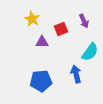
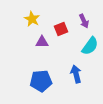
cyan semicircle: moved 6 px up
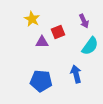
red square: moved 3 px left, 3 px down
blue pentagon: rotated 10 degrees clockwise
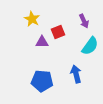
blue pentagon: moved 1 px right
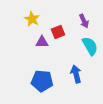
cyan semicircle: rotated 66 degrees counterclockwise
